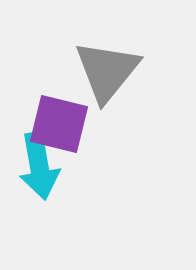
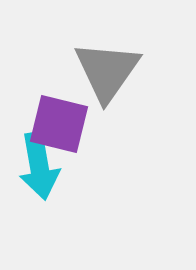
gray triangle: rotated 4 degrees counterclockwise
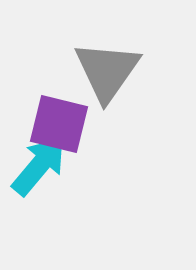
cyan arrow: rotated 130 degrees counterclockwise
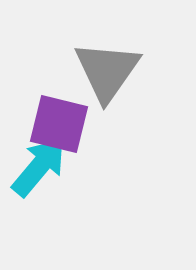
cyan arrow: moved 1 px down
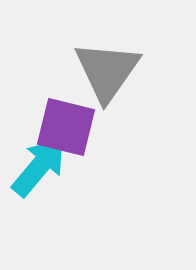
purple square: moved 7 px right, 3 px down
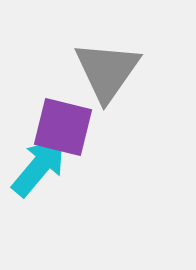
purple square: moved 3 px left
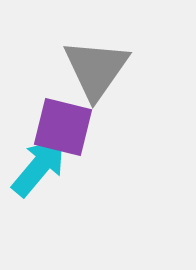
gray triangle: moved 11 px left, 2 px up
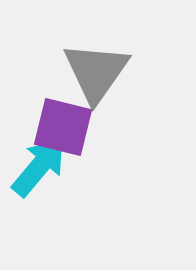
gray triangle: moved 3 px down
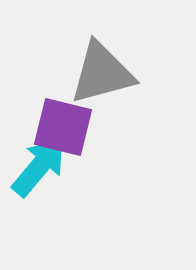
gray triangle: moved 6 px right, 1 px down; rotated 40 degrees clockwise
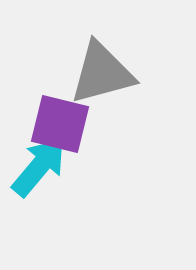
purple square: moved 3 px left, 3 px up
